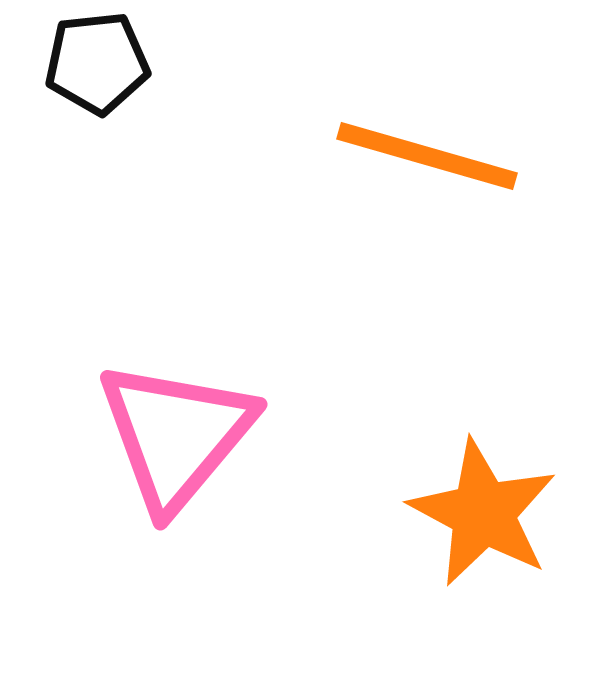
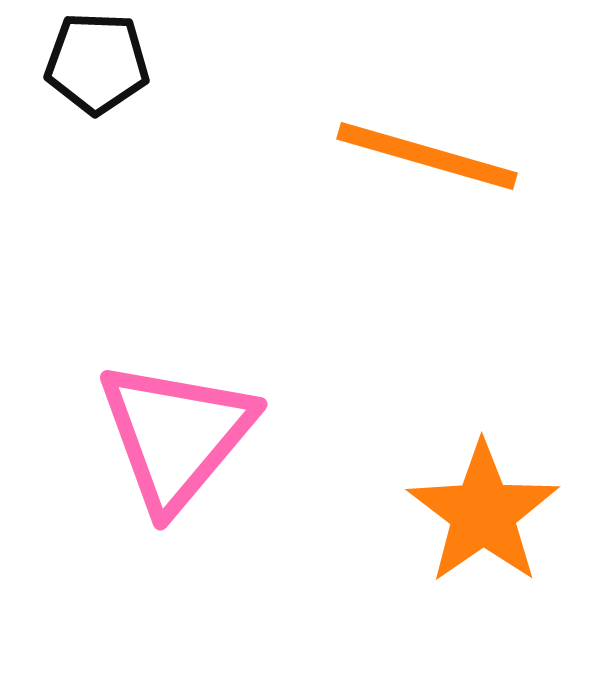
black pentagon: rotated 8 degrees clockwise
orange star: rotated 9 degrees clockwise
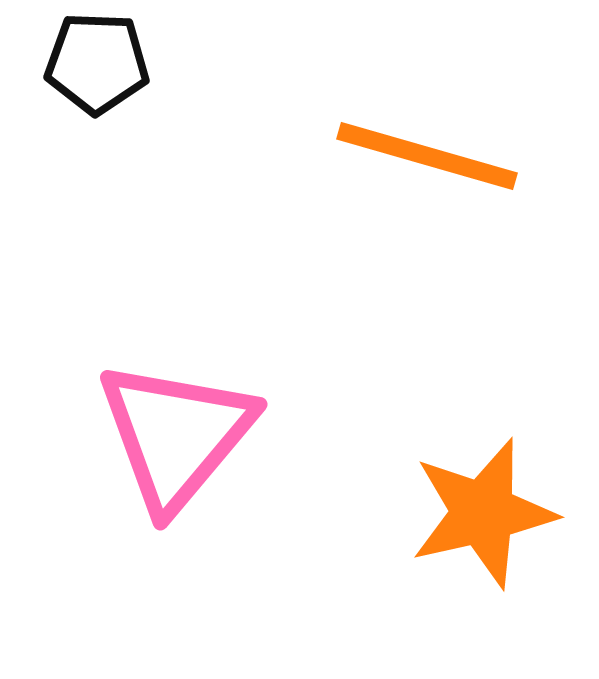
orange star: rotated 22 degrees clockwise
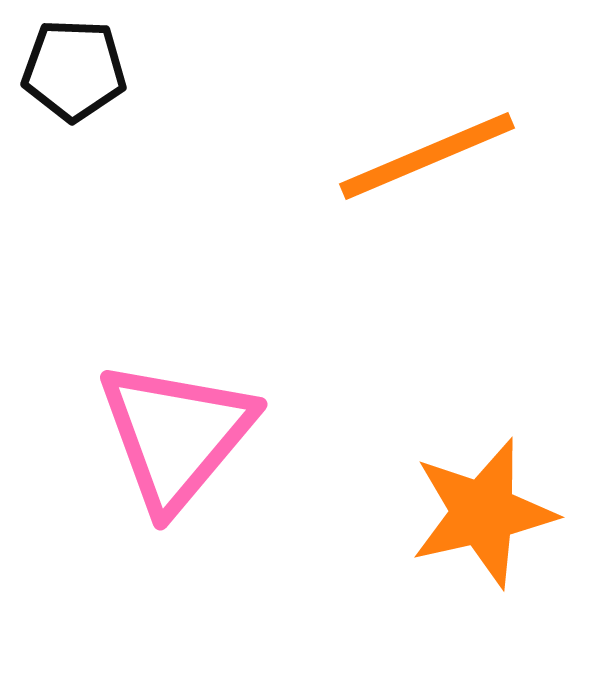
black pentagon: moved 23 px left, 7 px down
orange line: rotated 39 degrees counterclockwise
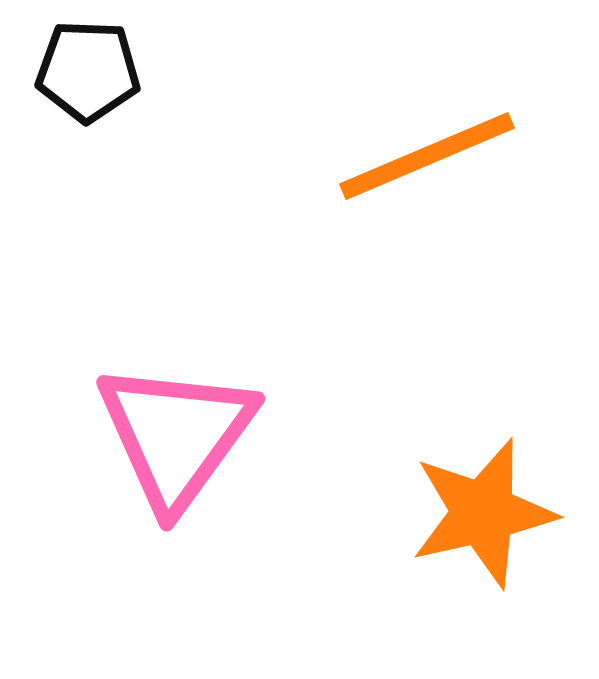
black pentagon: moved 14 px right, 1 px down
pink triangle: rotated 4 degrees counterclockwise
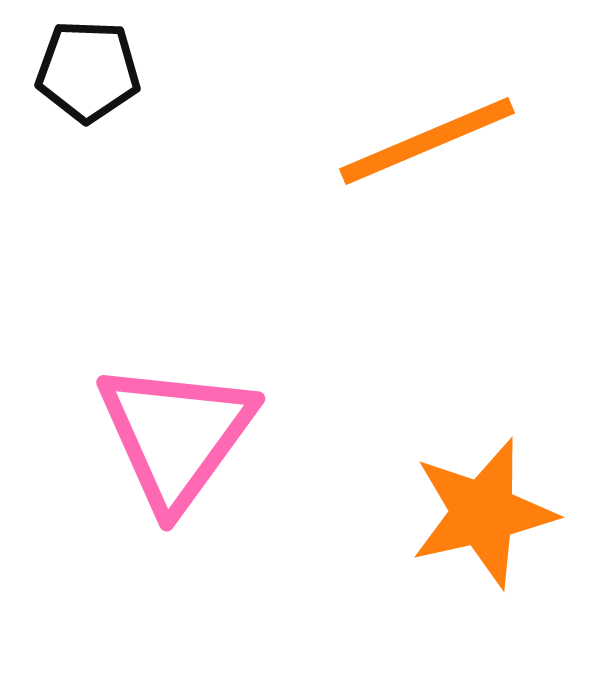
orange line: moved 15 px up
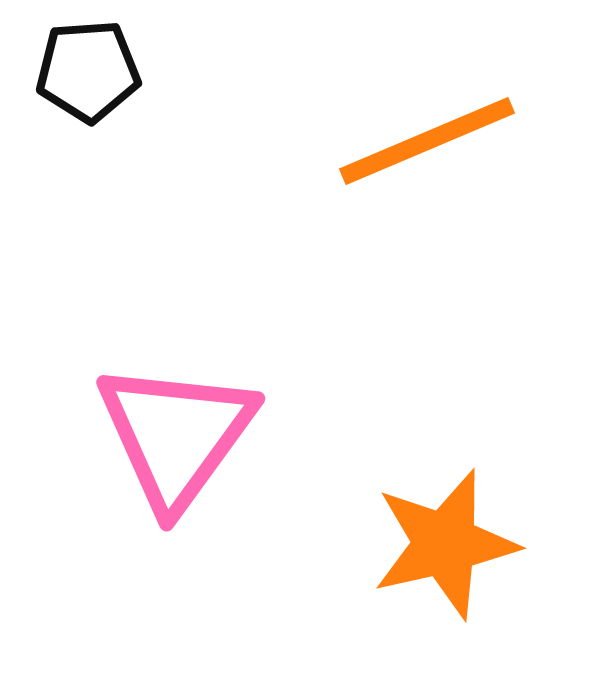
black pentagon: rotated 6 degrees counterclockwise
orange star: moved 38 px left, 31 px down
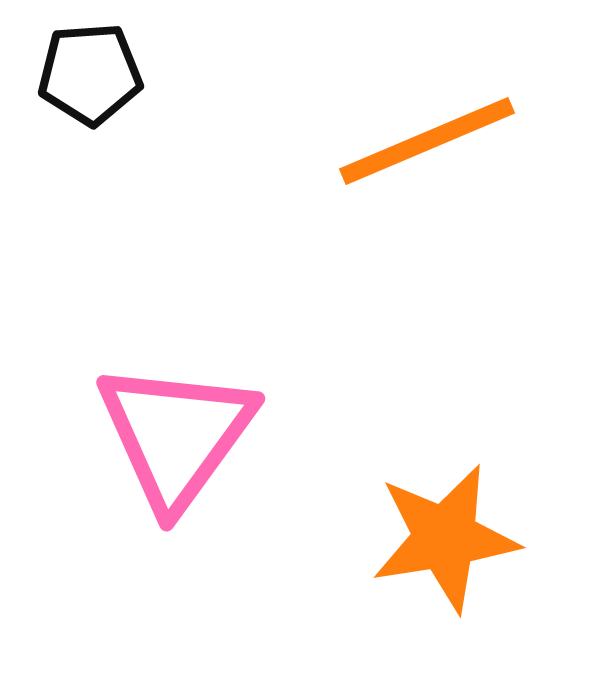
black pentagon: moved 2 px right, 3 px down
orange star: moved 6 px up; rotated 4 degrees clockwise
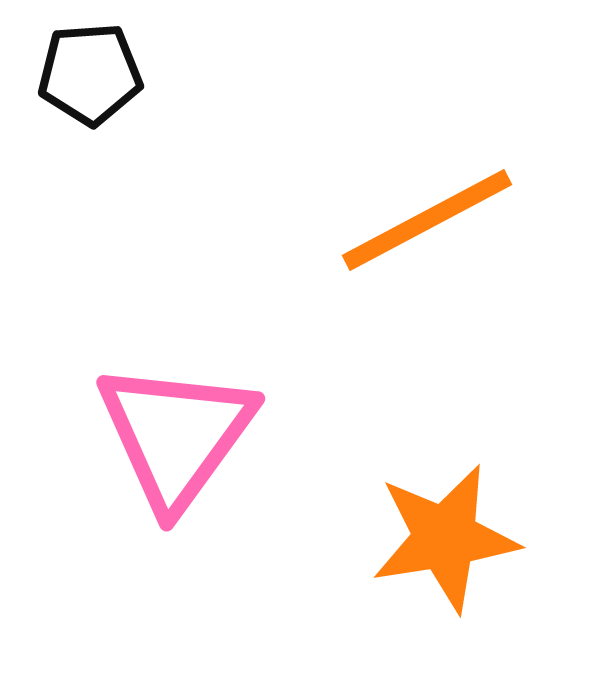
orange line: moved 79 px down; rotated 5 degrees counterclockwise
